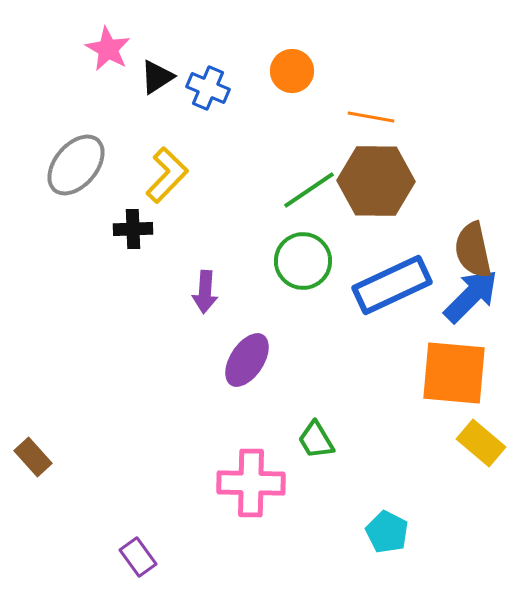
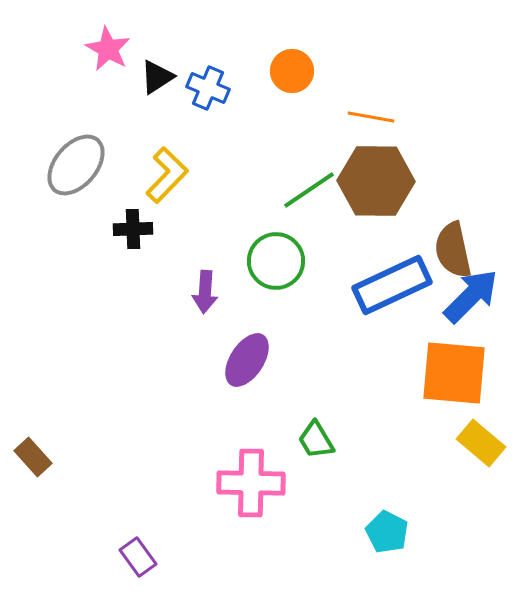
brown semicircle: moved 20 px left
green circle: moved 27 px left
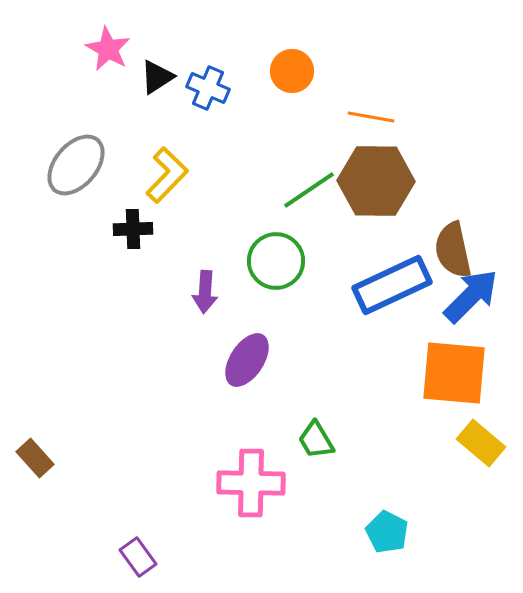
brown rectangle: moved 2 px right, 1 px down
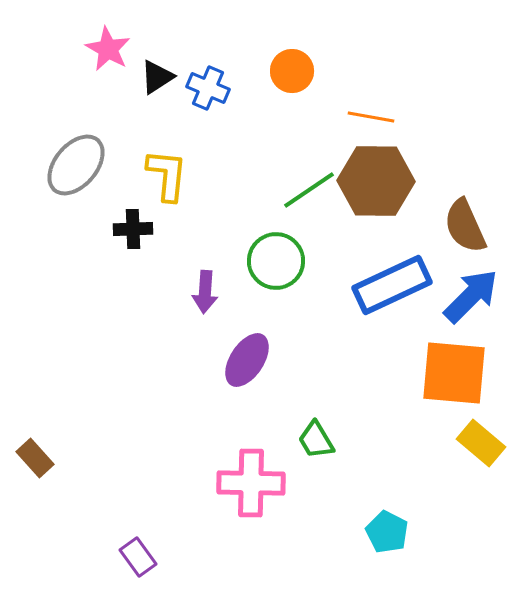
yellow L-shape: rotated 38 degrees counterclockwise
brown semicircle: moved 12 px right, 24 px up; rotated 12 degrees counterclockwise
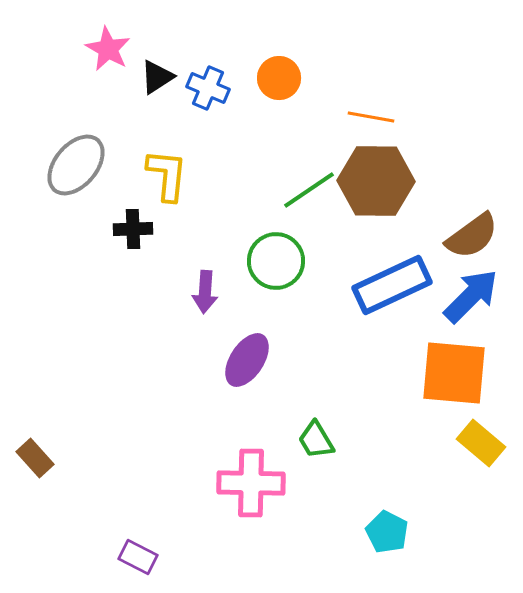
orange circle: moved 13 px left, 7 px down
brown semicircle: moved 7 px right, 10 px down; rotated 102 degrees counterclockwise
purple rectangle: rotated 27 degrees counterclockwise
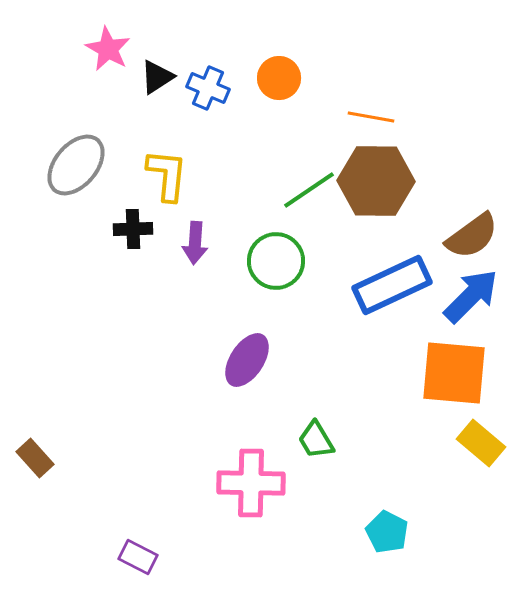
purple arrow: moved 10 px left, 49 px up
